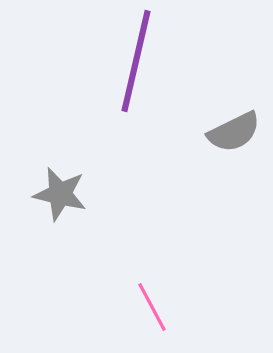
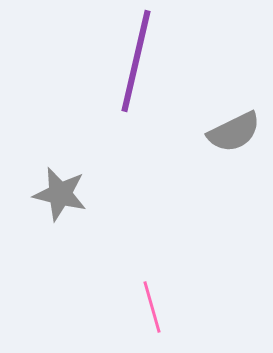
pink line: rotated 12 degrees clockwise
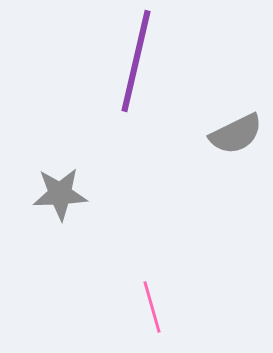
gray semicircle: moved 2 px right, 2 px down
gray star: rotated 16 degrees counterclockwise
